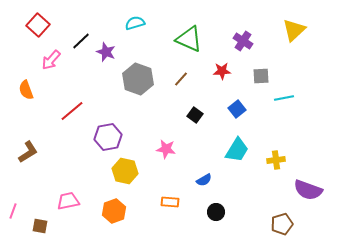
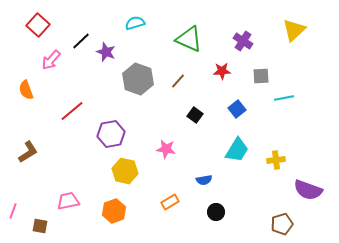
brown line: moved 3 px left, 2 px down
purple hexagon: moved 3 px right, 3 px up
blue semicircle: rotated 21 degrees clockwise
orange rectangle: rotated 36 degrees counterclockwise
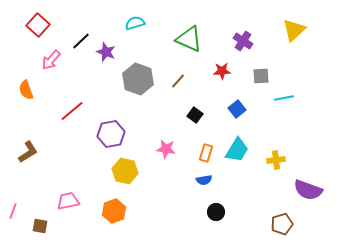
orange rectangle: moved 36 px right, 49 px up; rotated 42 degrees counterclockwise
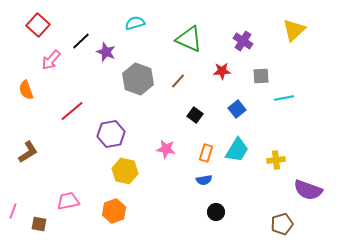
brown square: moved 1 px left, 2 px up
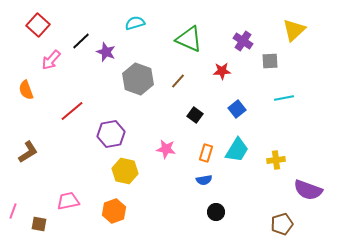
gray square: moved 9 px right, 15 px up
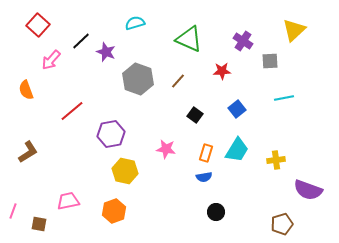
blue semicircle: moved 3 px up
